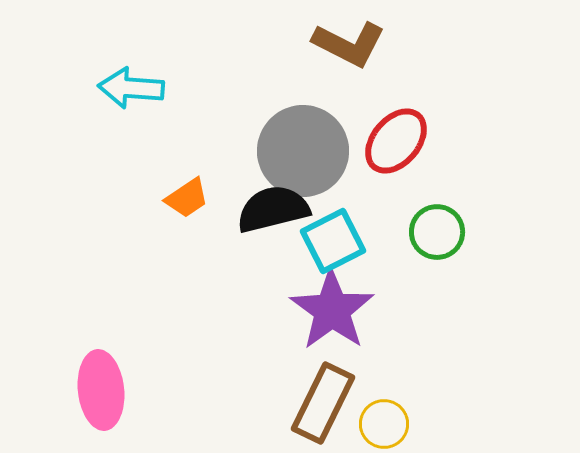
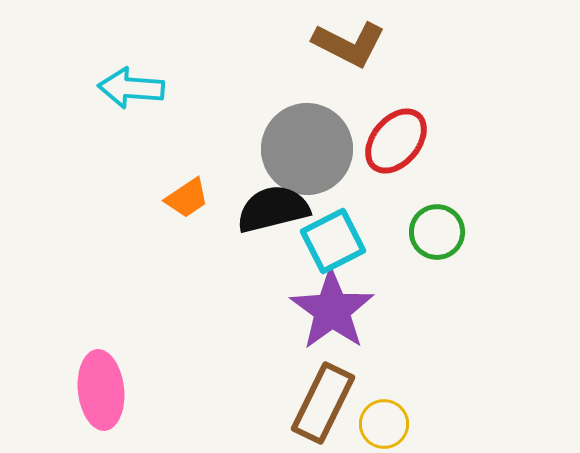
gray circle: moved 4 px right, 2 px up
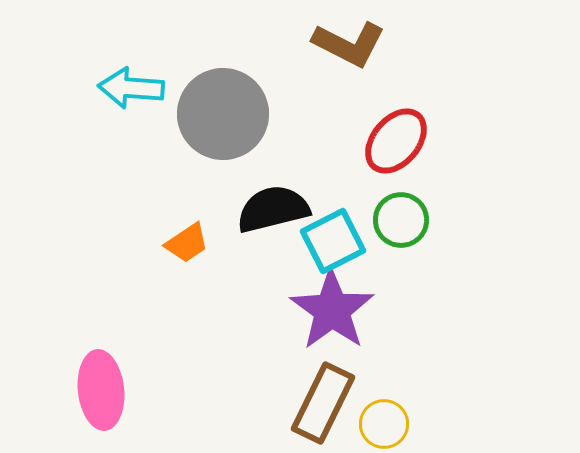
gray circle: moved 84 px left, 35 px up
orange trapezoid: moved 45 px down
green circle: moved 36 px left, 12 px up
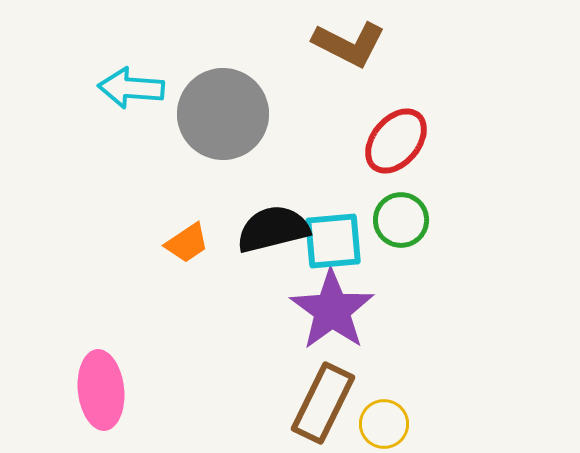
black semicircle: moved 20 px down
cyan square: rotated 22 degrees clockwise
